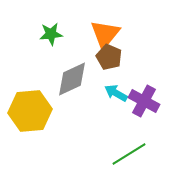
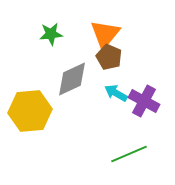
green line: rotated 9 degrees clockwise
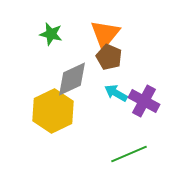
green star: rotated 20 degrees clockwise
yellow hexagon: moved 23 px right; rotated 21 degrees counterclockwise
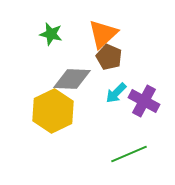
orange triangle: moved 2 px left; rotated 8 degrees clockwise
gray diamond: rotated 27 degrees clockwise
cyan arrow: rotated 75 degrees counterclockwise
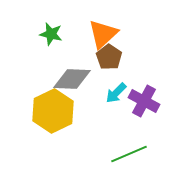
brown pentagon: rotated 10 degrees clockwise
